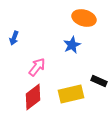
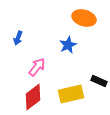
blue arrow: moved 4 px right
blue star: moved 4 px left
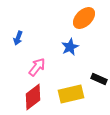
orange ellipse: rotated 60 degrees counterclockwise
blue star: moved 2 px right, 2 px down
black rectangle: moved 2 px up
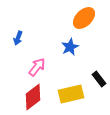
black rectangle: rotated 28 degrees clockwise
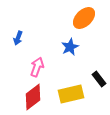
pink arrow: rotated 18 degrees counterclockwise
